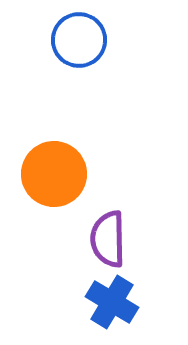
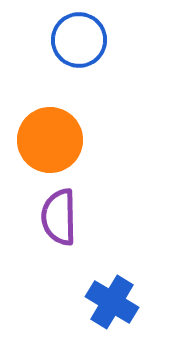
orange circle: moved 4 px left, 34 px up
purple semicircle: moved 49 px left, 22 px up
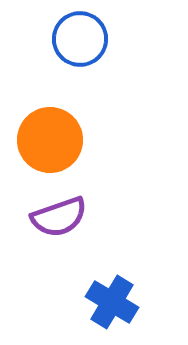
blue circle: moved 1 px right, 1 px up
purple semicircle: rotated 108 degrees counterclockwise
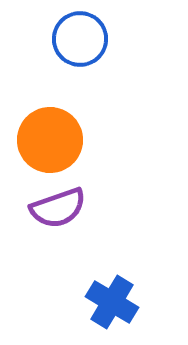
purple semicircle: moved 1 px left, 9 px up
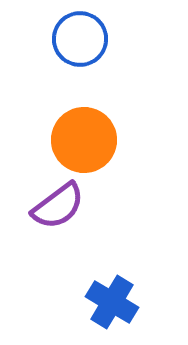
orange circle: moved 34 px right
purple semicircle: moved 2 px up; rotated 18 degrees counterclockwise
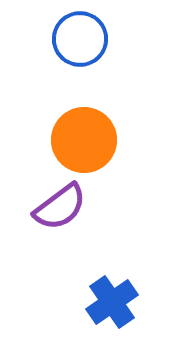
purple semicircle: moved 2 px right, 1 px down
blue cross: rotated 24 degrees clockwise
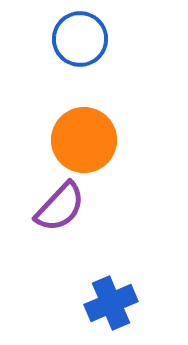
purple semicircle: rotated 10 degrees counterclockwise
blue cross: moved 1 px left, 1 px down; rotated 12 degrees clockwise
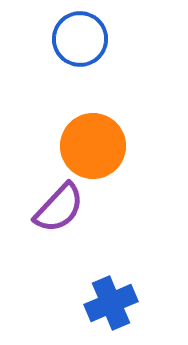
orange circle: moved 9 px right, 6 px down
purple semicircle: moved 1 px left, 1 px down
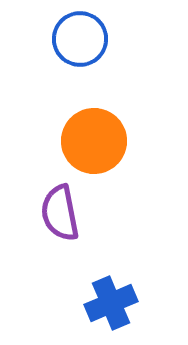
orange circle: moved 1 px right, 5 px up
purple semicircle: moved 1 px right, 5 px down; rotated 126 degrees clockwise
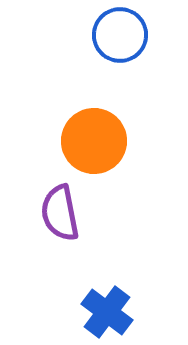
blue circle: moved 40 px right, 4 px up
blue cross: moved 4 px left, 9 px down; rotated 30 degrees counterclockwise
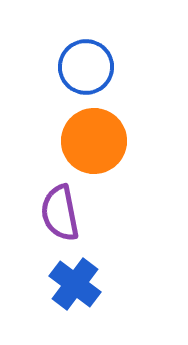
blue circle: moved 34 px left, 32 px down
blue cross: moved 32 px left, 28 px up
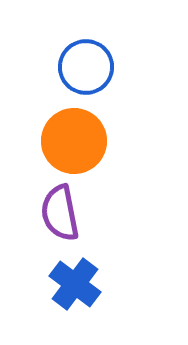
orange circle: moved 20 px left
